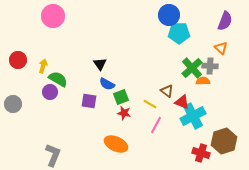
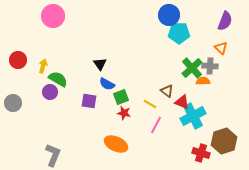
gray circle: moved 1 px up
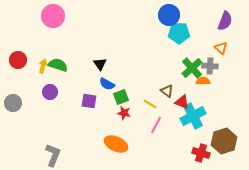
green semicircle: moved 14 px up; rotated 12 degrees counterclockwise
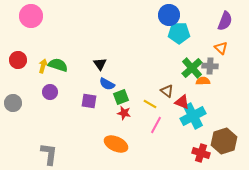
pink circle: moved 22 px left
gray L-shape: moved 4 px left, 1 px up; rotated 15 degrees counterclockwise
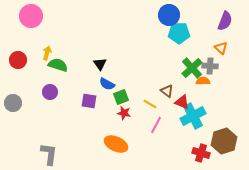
yellow arrow: moved 4 px right, 13 px up
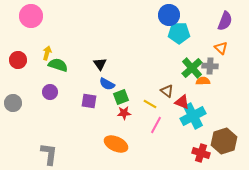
red star: rotated 16 degrees counterclockwise
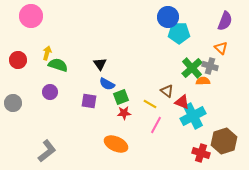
blue circle: moved 1 px left, 2 px down
gray cross: rotated 14 degrees clockwise
gray L-shape: moved 2 px left, 3 px up; rotated 45 degrees clockwise
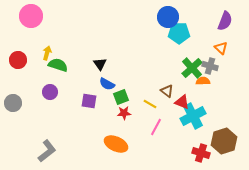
pink line: moved 2 px down
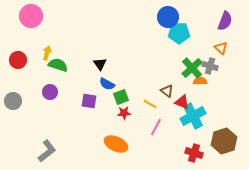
orange semicircle: moved 3 px left
gray circle: moved 2 px up
red cross: moved 7 px left
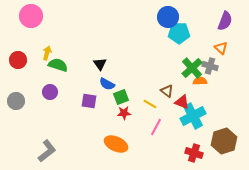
gray circle: moved 3 px right
